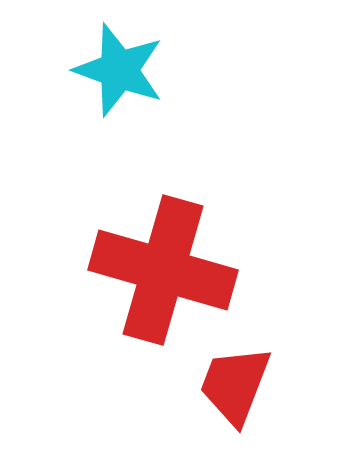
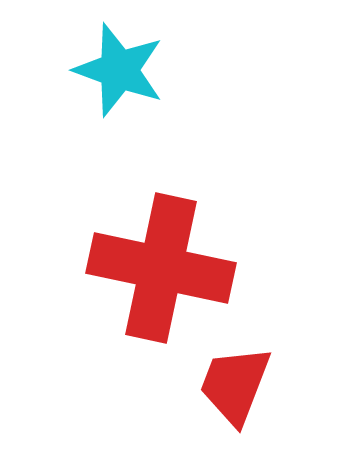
red cross: moved 2 px left, 2 px up; rotated 4 degrees counterclockwise
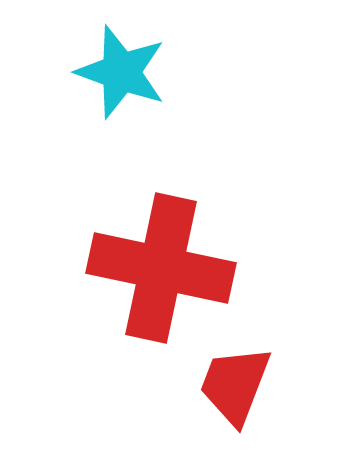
cyan star: moved 2 px right, 2 px down
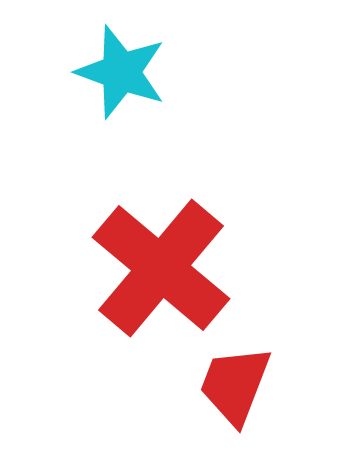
red cross: rotated 28 degrees clockwise
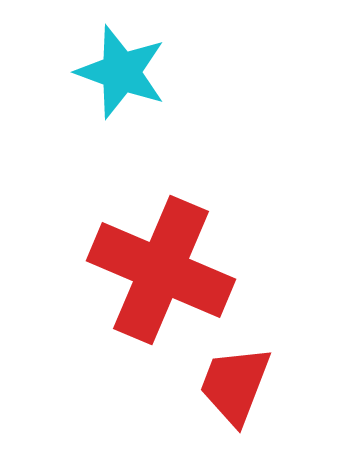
red cross: moved 2 px down; rotated 17 degrees counterclockwise
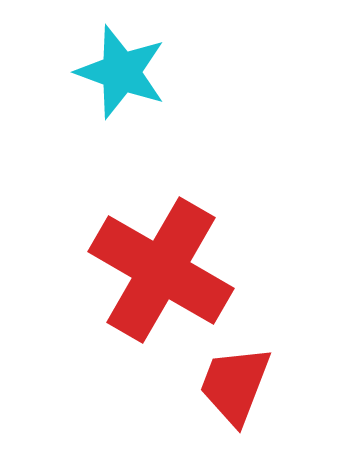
red cross: rotated 7 degrees clockwise
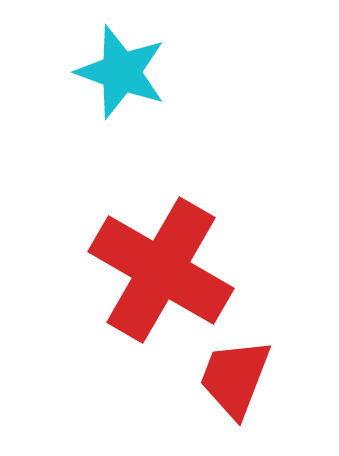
red trapezoid: moved 7 px up
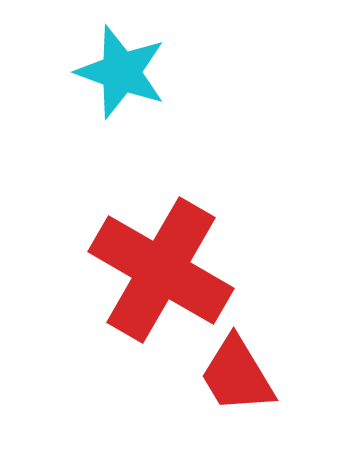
red trapezoid: moved 2 px right, 3 px up; rotated 52 degrees counterclockwise
